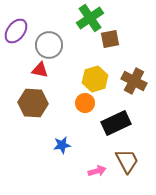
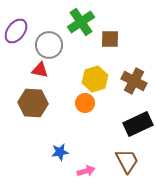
green cross: moved 9 px left, 4 px down
brown square: rotated 12 degrees clockwise
black rectangle: moved 22 px right, 1 px down
blue star: moved 2 px left, 7 px down
pink arrow: moved 11 px left
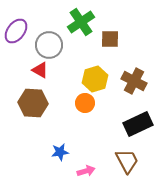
red triangle: rotated 18 degrees clockwise
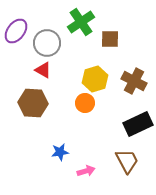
gray circle: moved 2 px left, 2 px up
red triangle: moved 3 px right
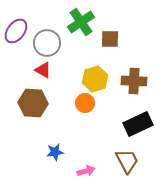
brown cross: rotated 25 degrees counterclockwise
blue star: moved 5 px left
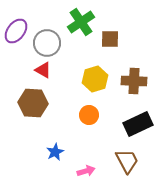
orange circle: moved 4 px right, 12 px down
blue star: rotated 18 degrees counterclockwise
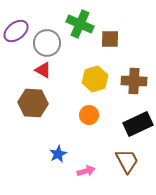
green cross: moved 1 px left, 2 px down; rotated 32 degrees counterclockwise
purple ellipse: rotated 15 degrees clockwise
blue star: moved 3 px right, 2 px down
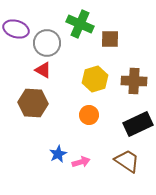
purple ellipse: moved 2 px up; rotated 55 degrees clockwise
brown trapezoid: rotated 28 degrees counterclockwise
pink arrow: moved 5 px left, 9 px up
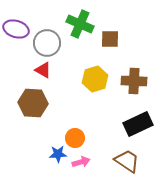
orange circle: moved 14 px left, 23 px down
blue star: rotated 24 degrees clockwise
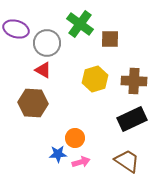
green cross: rotated 12 degrees clockwise
black rectangle: moved 6 px left, 5 px up
